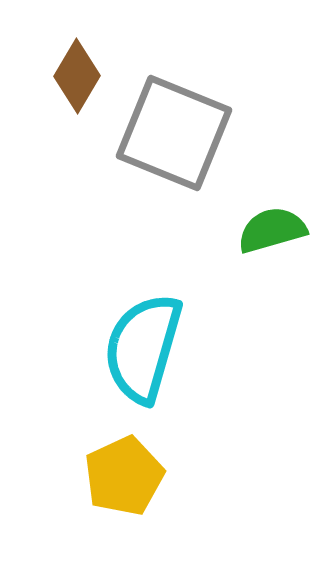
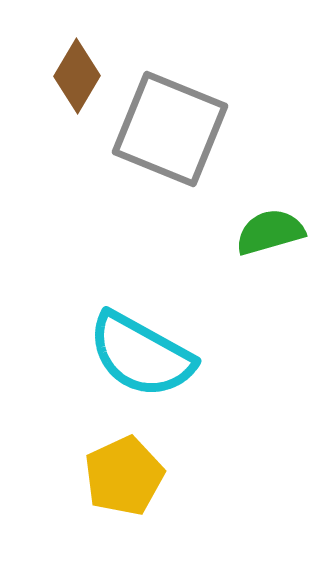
gray square: moved 4 px left, 4 px up
green semicircle: moved 2 px left, 2 px down
cyan semicircle: moved 2 px left, 7 px down; rotated 77 degrees counterclockwise
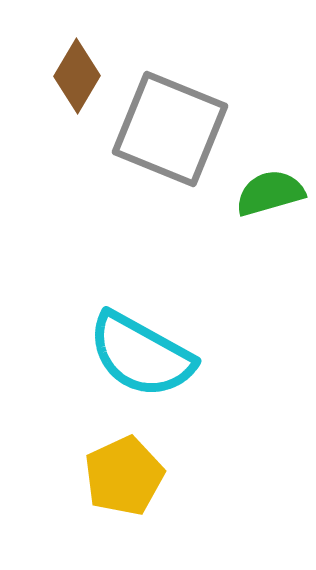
green semicircle: moved 39 px up
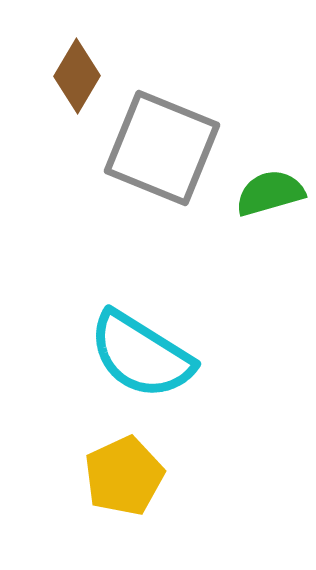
gray square: moved 8 px left, 19 px down
cyan semicircle: rotated 3 degrees clockwise
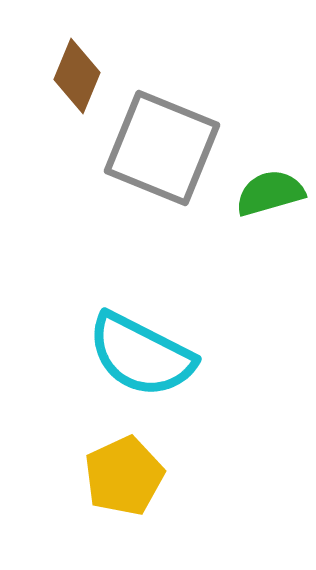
brown diamond: rotated 8 degrees counterclockwise
cyan semicircle: rotated 5 degrees counterclockwise
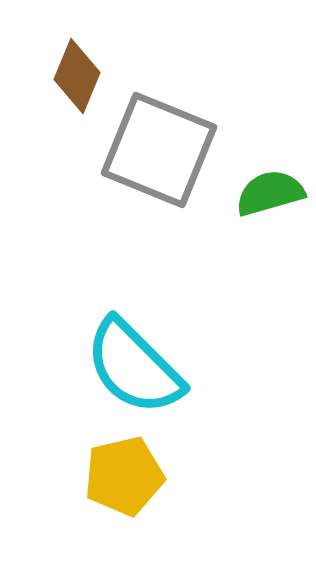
gray square: moved 3 px left, 2 px down
cyan semicircle: moved 7 px left, 12 px down; rotated 18 degrees clockwise
yellow pentagon: rotated 12 degrees clockwise
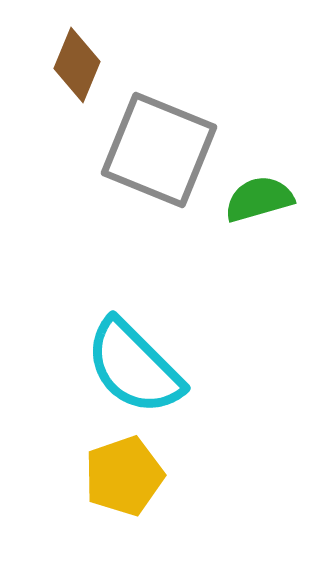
brown diamond: moved 11 px up
green semicircle: moved 11 px left, 6 px down
yellow pentagon: rotated 6 degrees counterclockwise
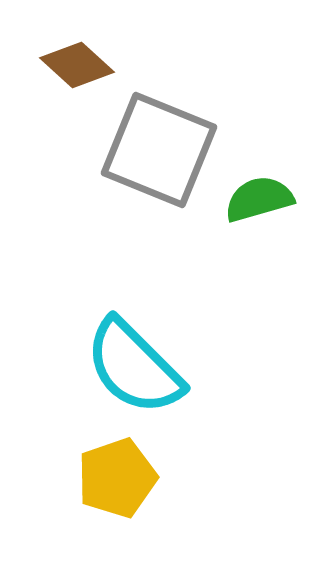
brown diamond: rotated 70 degrees counterclockwise
yellow pentagon: moved 7 px left, 2 px down
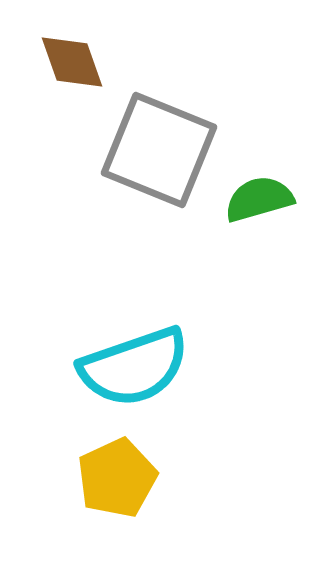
brown diamond: moved 5 px left, 3 px up; rotated 28 degrees clockwise
cyan semicircle: rotated 64 degrees counterclockwise
yellow pentagon: rotated 6 degrees counterclockwise
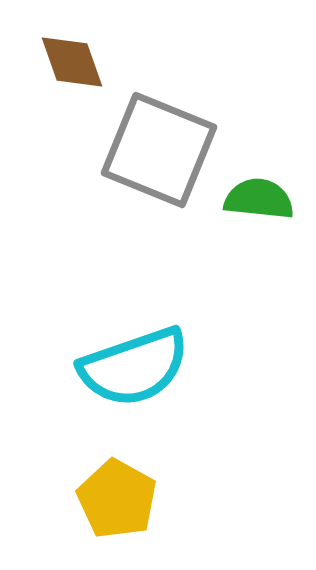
green semicircle: rotated 22 degrees clockwise
yellow pentagon: moved 21 px down; rotated 18 degrees counterclockwise
